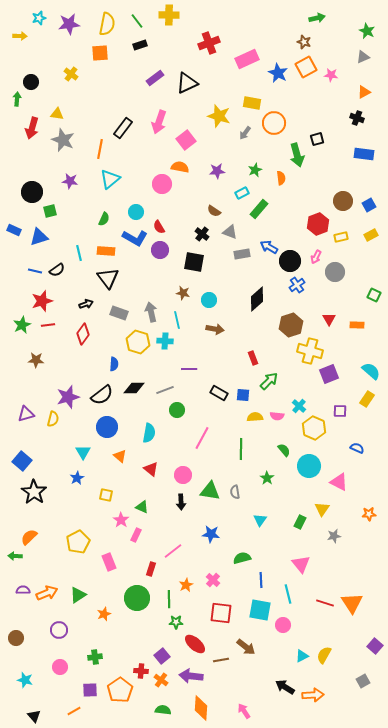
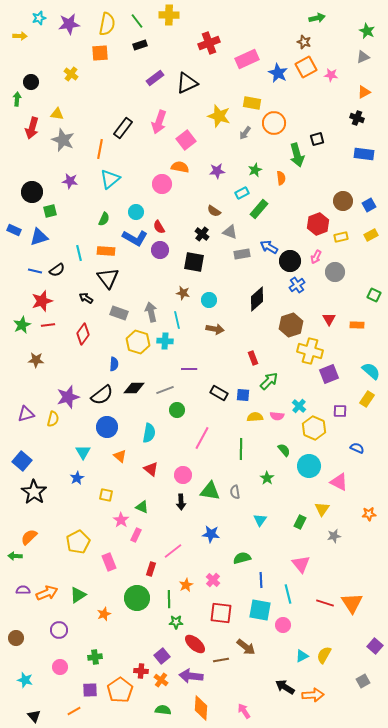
black arrow at (86, 304): moved 6 px up; rotated 128 degrees counterclockwise
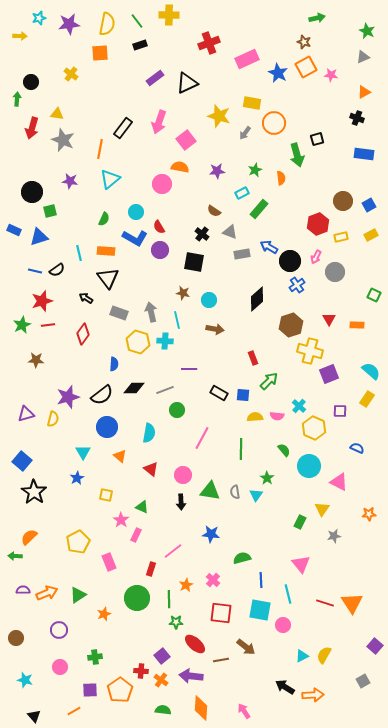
cyan triangle at (260, 520): moved 4 px left, 25 px up
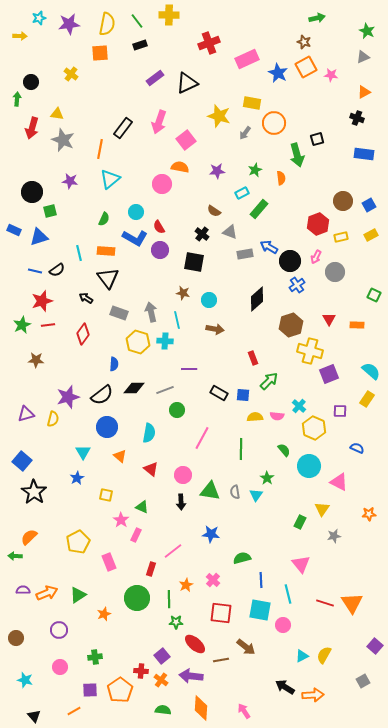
gray rectangle at (242, 254): moved 3 px right
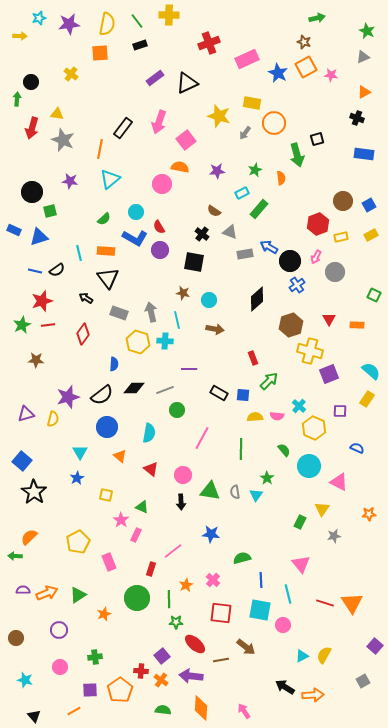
green semicircle at (104, 219): rotated 24 degrees clockwise
cyan triangle at (83, 452): moved 3 px left
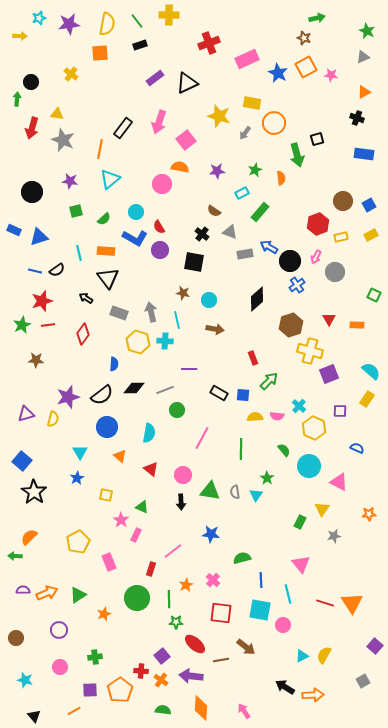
brown star at (304, 42): moved 4 px up
green rectangle at (259, 209): moved 1 px right, 3 px down
green square at (50, 211): moved 26 px right
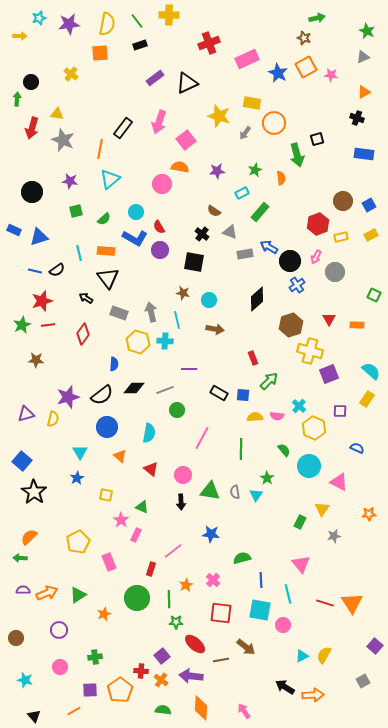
green arrow at (15, 556): moved 5 px right, 2 px down
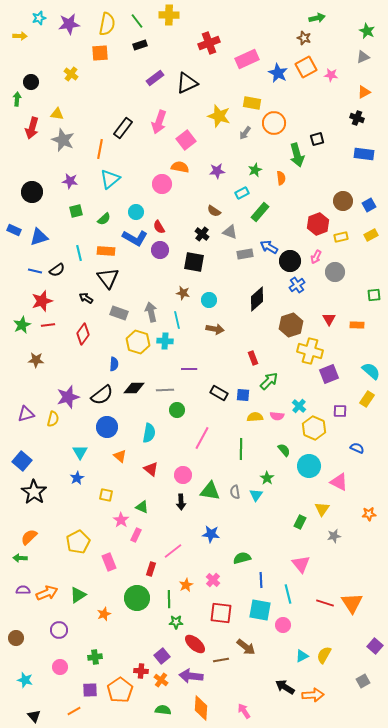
green square at (374, 295): rotated 32 degrees counterclockwise
gray line at (165, 390): rotated 18 degrees clockwise
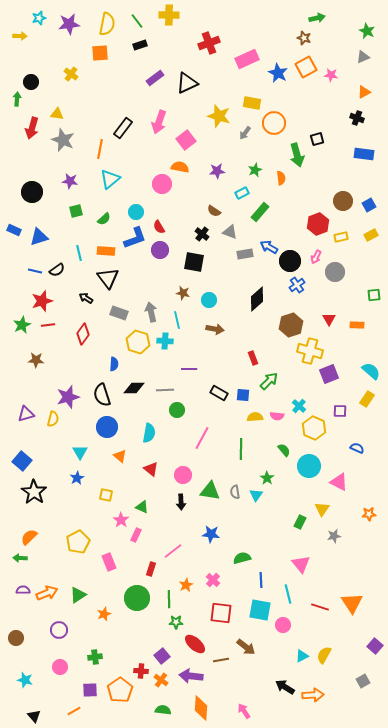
blue L-shape at (135, 238): rotated 50 degrees counterclockwise
black semicircle at (102, 395): rotated 110 degrees clockwise
red line at (325, 603): moved 5 px left, 4 px down
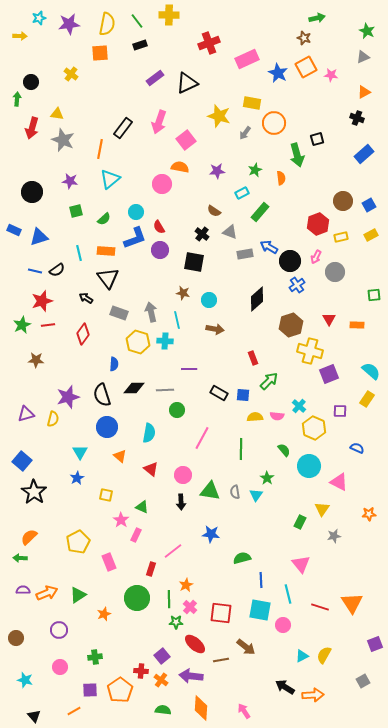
blue rectangle at (364, 154): rotated 48 degrees counterclockwise
pink cross at (213, 580): moved 23 px left, 27 px down
purple square at (375, 646): moved 2 px up; rotated 28 degrees clockwise
